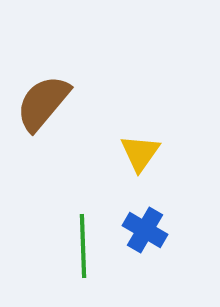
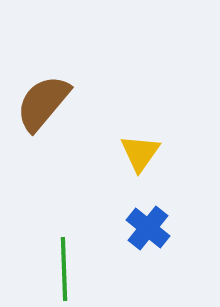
blue cross: moved 3 px right, 2 px up; rotated 9 degrees clockwise
green line: moved 19 px left, 23 px down
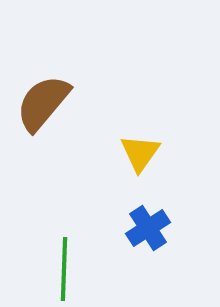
blue cross: rotated 18 degrees clockwise
green line: rotated 4 degrees clockwise
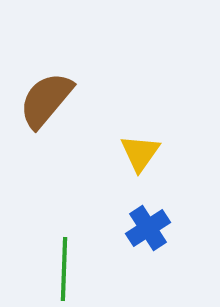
brown semicircle: moved 3 px right, 3 px up
